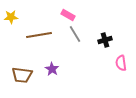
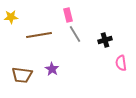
pink rectangle: rotated 48 degrees clockwise
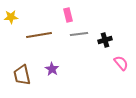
gray line: moved 4 px right; rotated 66 degrees counterclockwise
pink semicircle: rotated 147 degrees clockwise
brown trapezoid: rotated 70 degrees clockwise
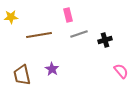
gray line: rotated 12 degrees counterclockwise
pink semicircle: moved 8 px down
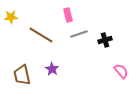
brown line: moved 2 px right; rotated 40 degrees clockwise
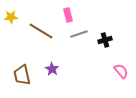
brown line: moved 4 px up
